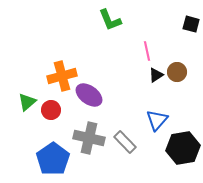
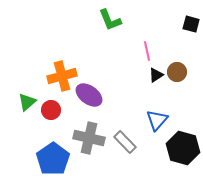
black hexagon: rotated 24 degrees clockwise
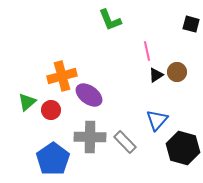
gray cross: moved 1 px right, 1 px up; rotated 12 degrees counterclockwise
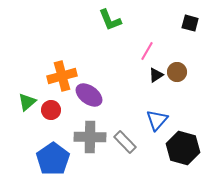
black square: moved 1 px left, 1 px up
pink line: rotated 42 degrees clockwise
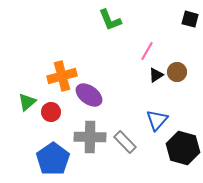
black square: moved 4 px up
red circle: moved 2 px down
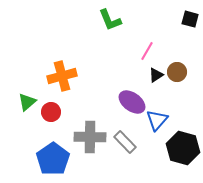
purple ellipse: moved 43 px right, 7 px down
